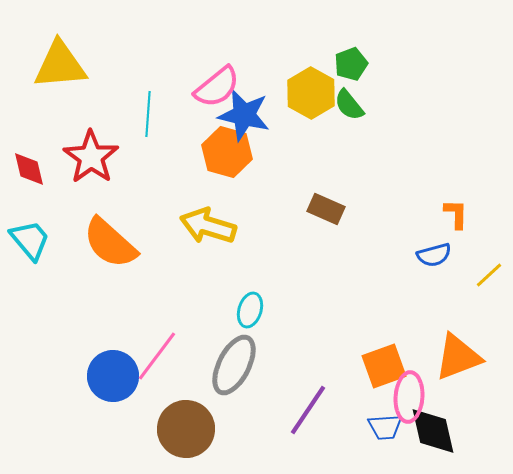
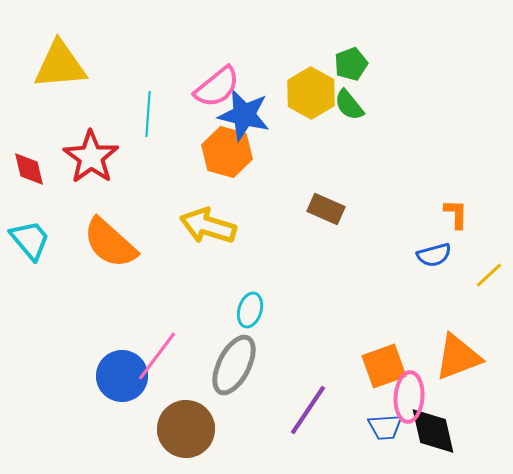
blue circle: moved 9 px right
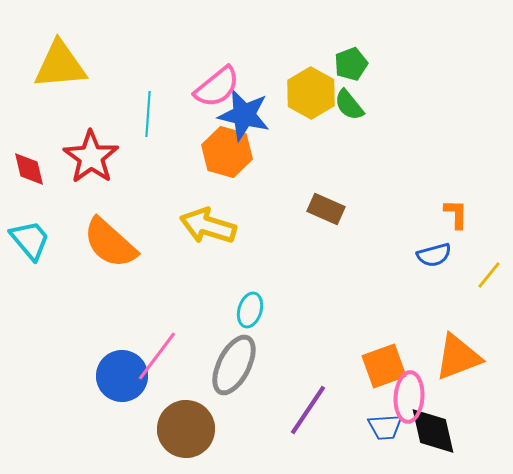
yellow line: rotated 8 degrees counterclockwise
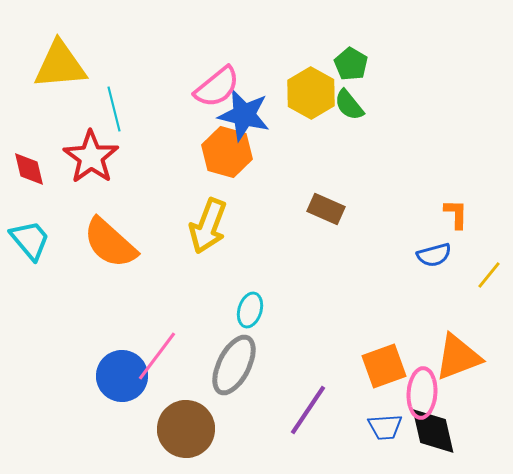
green pentagon: rotated 20 degrees counterclockwise
cyan line: moved 34 px left, 5 px up; rotated 18 degrees counterclockwise
yellow arrow: rotated 86 degrees counterclockwise
pink ellipse: moved 13 px right, 4 px up
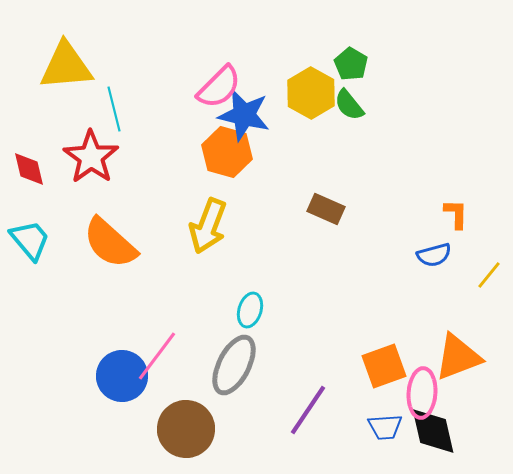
yellow triangle: moved 6 px right, 1 px down
pink semicircle: moved 2 px right; rotated 6 degrees counterclockwise
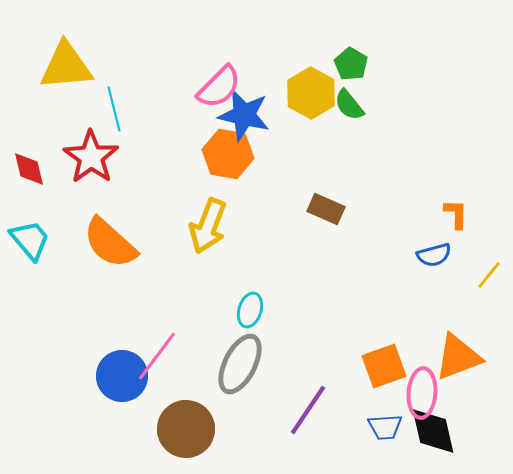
orange hexagon: moved 1 px right, 2 px down; rotated 6 degrees counterclockwise
gray ellipse: moved 6 px right, 1 px up
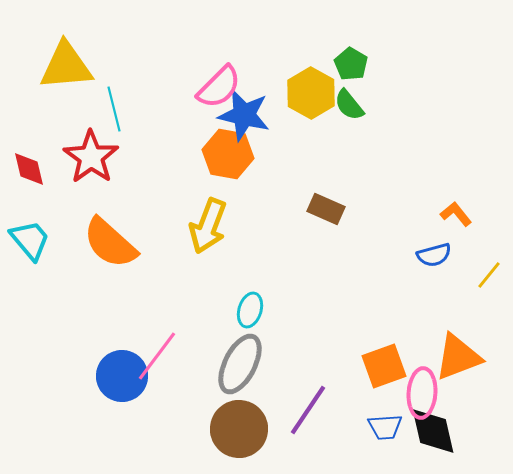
orange L-shape: rotated 40 degrees counterclockwise
brown circle: moved 53 px right
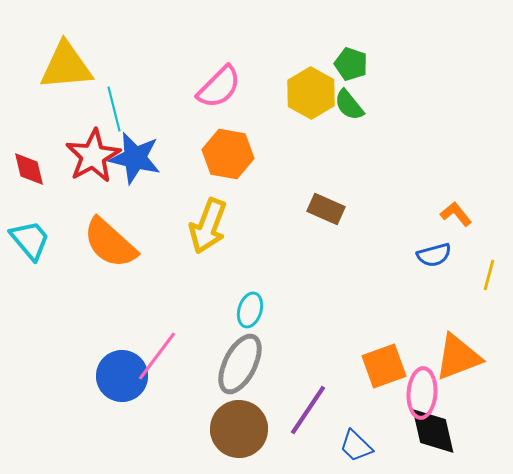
green pentagon: rotated 12 degrees counterclockwise
blue star: moved 109 px left, 43 px down
red star: moved 2 px right, 1 px up; rotated 8 degrees clockwise
yellow line: rotated 24 degrees counterclockwise
blue trapezoid: moved 29 px left, 19 px down; rotated 48 degrees clockwise
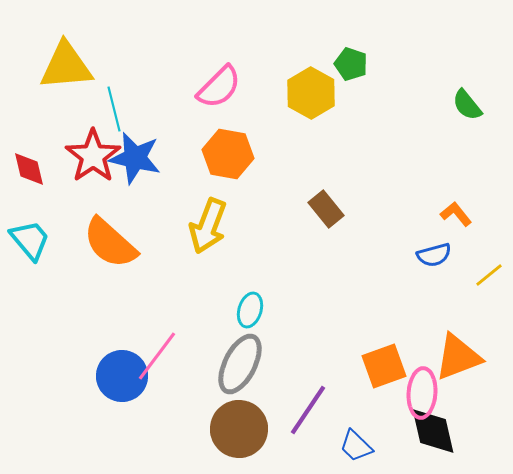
green semicircle: moved 118 px right
red star: rotated 6 degrees counterclockwise
brown rectangle: rotated 27 degrees clockwise
yellow line: rotated 36 degrees clockwise
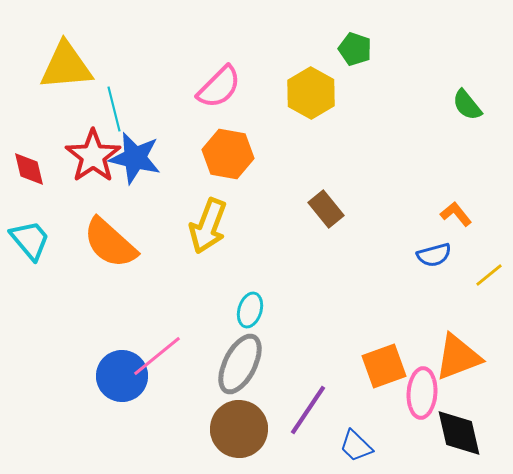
green pentagon: moved 4 px right, 15 px up
pink line: rotated 14 degrees clockwise
black diamond: moved 26 px right, 2 px down
